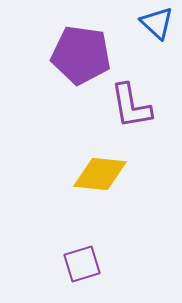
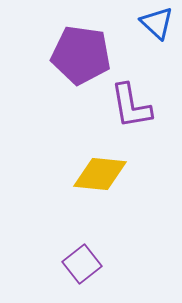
purple square: rotated 21 degrees counterclockwise
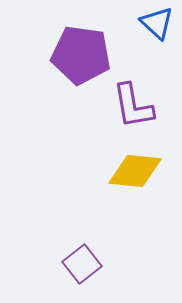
purple L-shape: moved 2 px right
yellow diamond: moved 35 px right, 3 px up
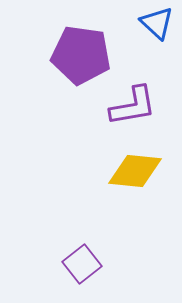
purple L-shape: rotated 90 degrees counterclockwise
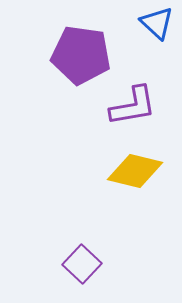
yellow diamond: rotated 8 degrees clockwise
purple square: rotated 9 degrees counterclockwise
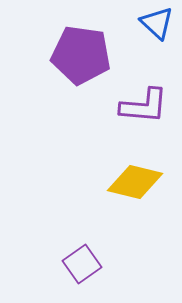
purple L-shape: moved 11 px right; rotated 15 degrees clockwise
yellow diamond: moved 11 px down
purple square: rotated 12 degrees clockwise
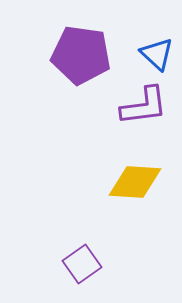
blue triangle: moved 31 px down
purple L-shape: rotated 12 degrees counterclockwise
yellow diamond: rotated 10 degrees counterclockwise
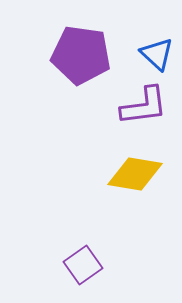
yellow diamond: moved 8 px up; rotated 6 degrees clockwise
purple square: moved 1 px right, 1 px down
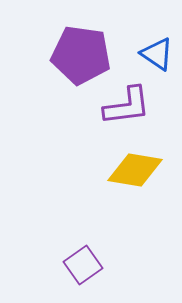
blue triangle: rotated 9 degrees counterclockwise
purple L-shape: moved 17 px left
yellow diamond: moved 4 px up
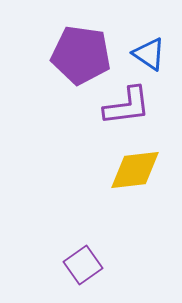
blue triangle: moved 8 px left
yellow diamond: rotated 16 degrees counterclockwise
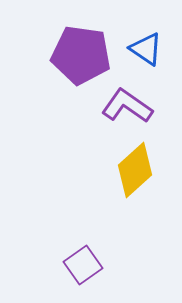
blue triangle: moved 3 px left, 5 px up
purple L-shape: rotated 138 degrees counterclockwise
yellow diamond: rotated 36 degrees counterclockwise
